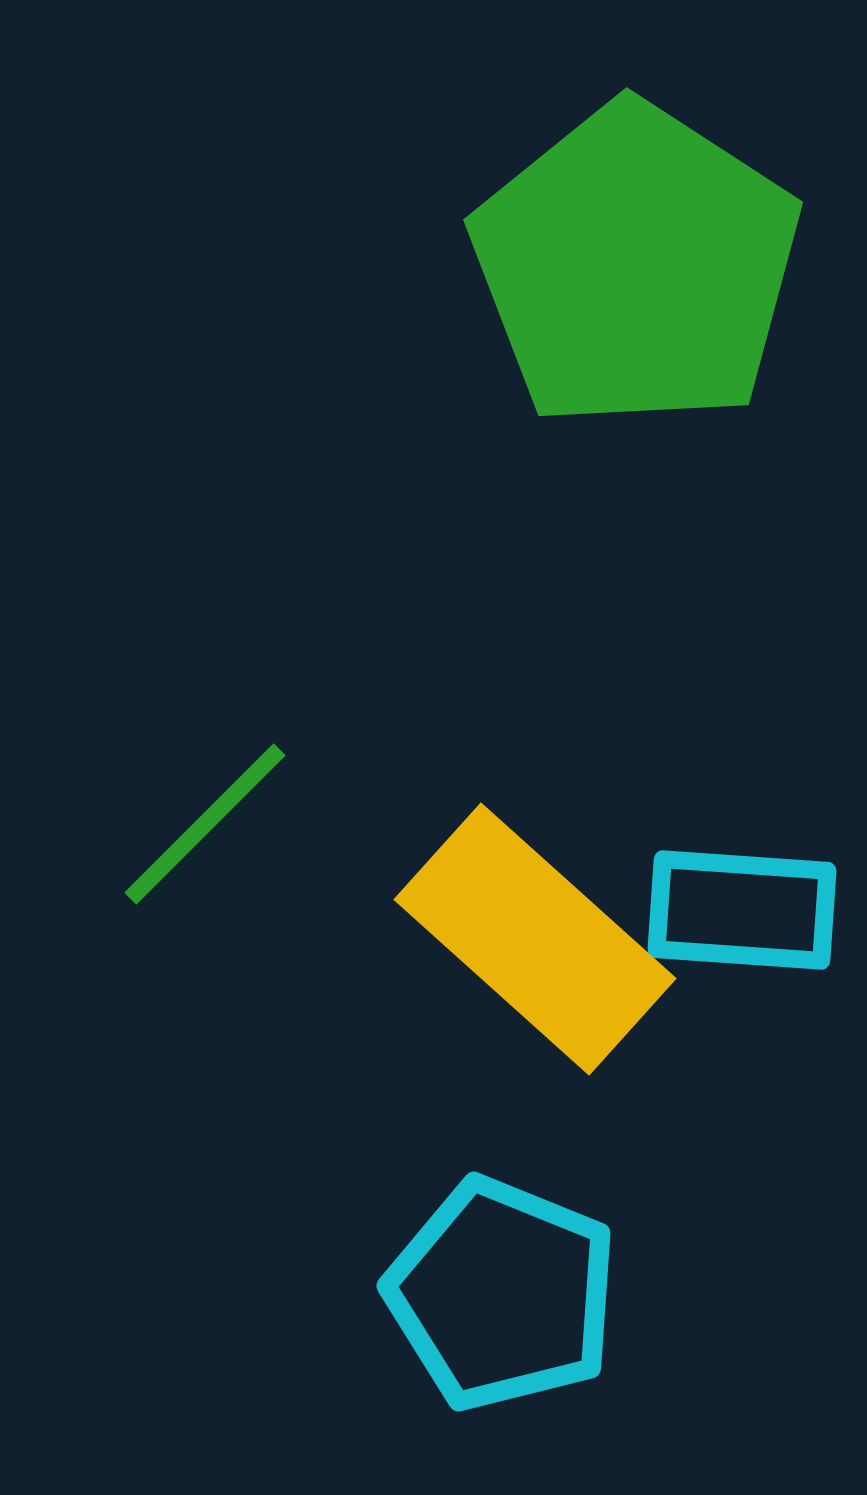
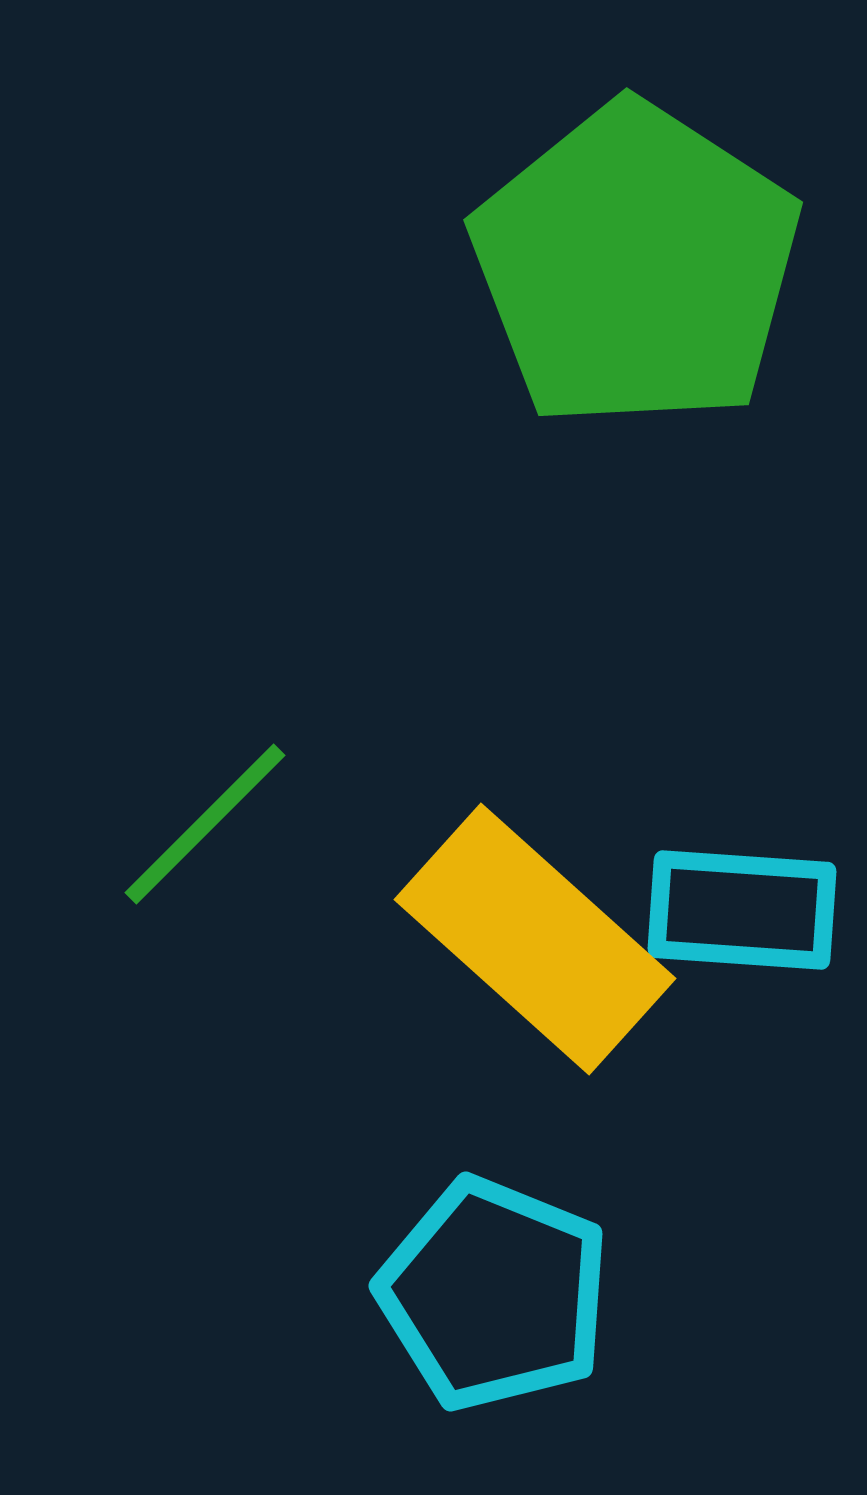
cyan pentagon: moved 8 px left
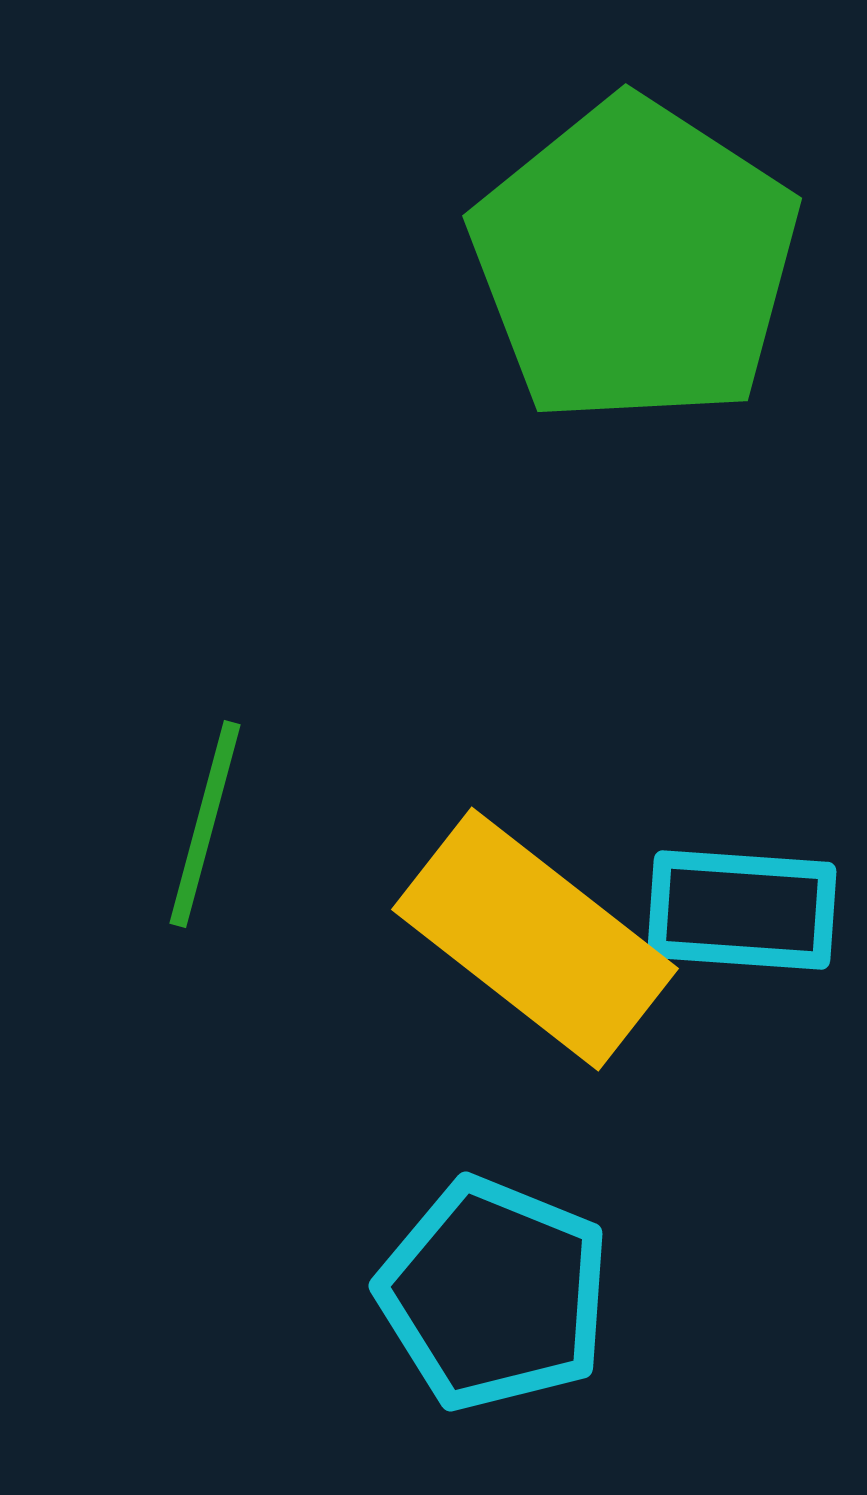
green pentagon: moved 1 px left, 4 px up
green line: rotated 30 degrees counterclockwise
yellow rectangle: rotated 4 degrees counterclockwise
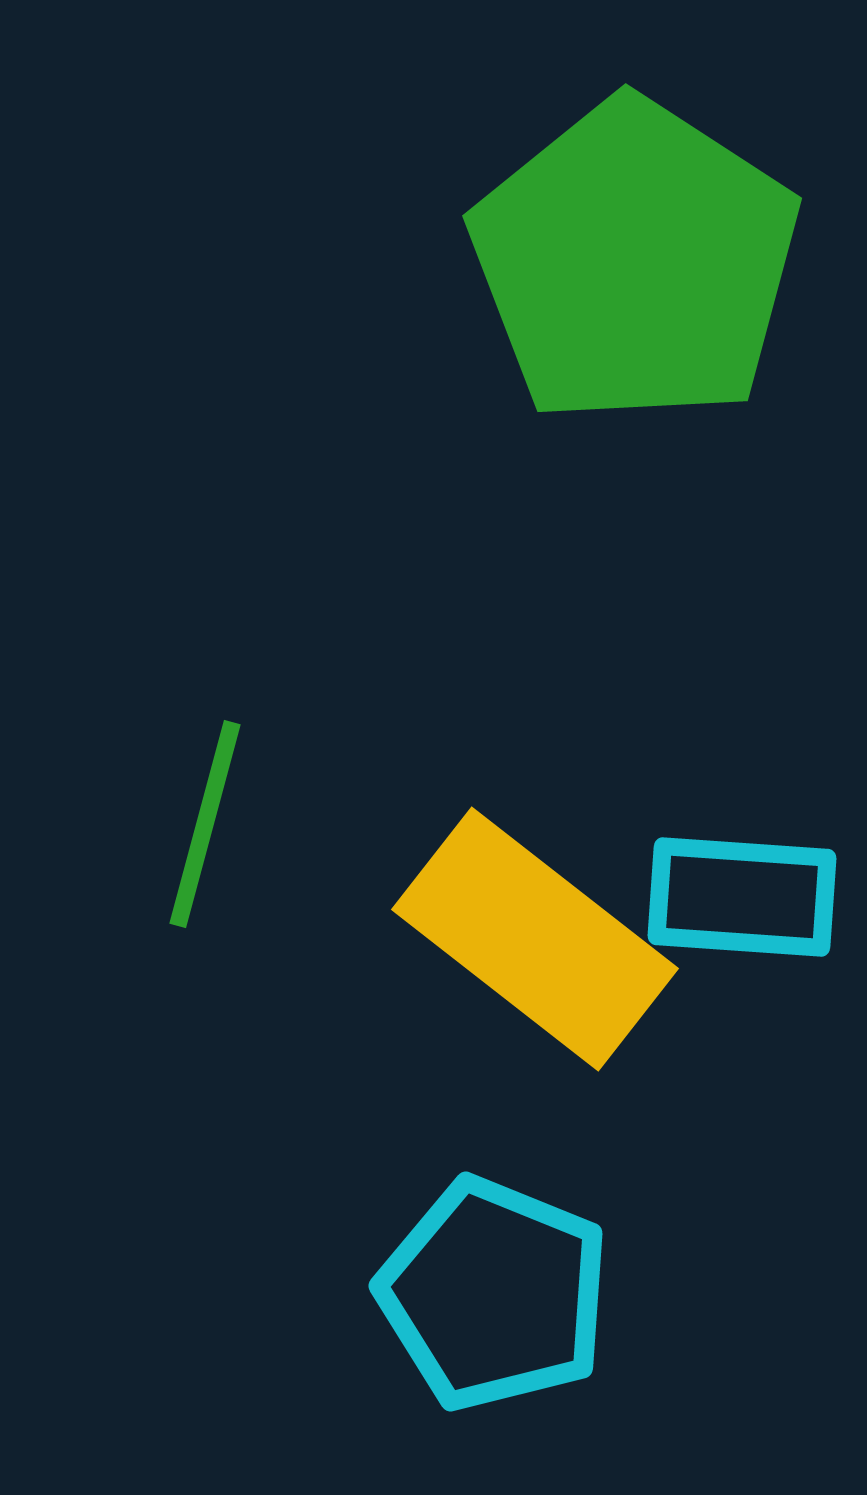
cyan rectangle: moved 13 px up
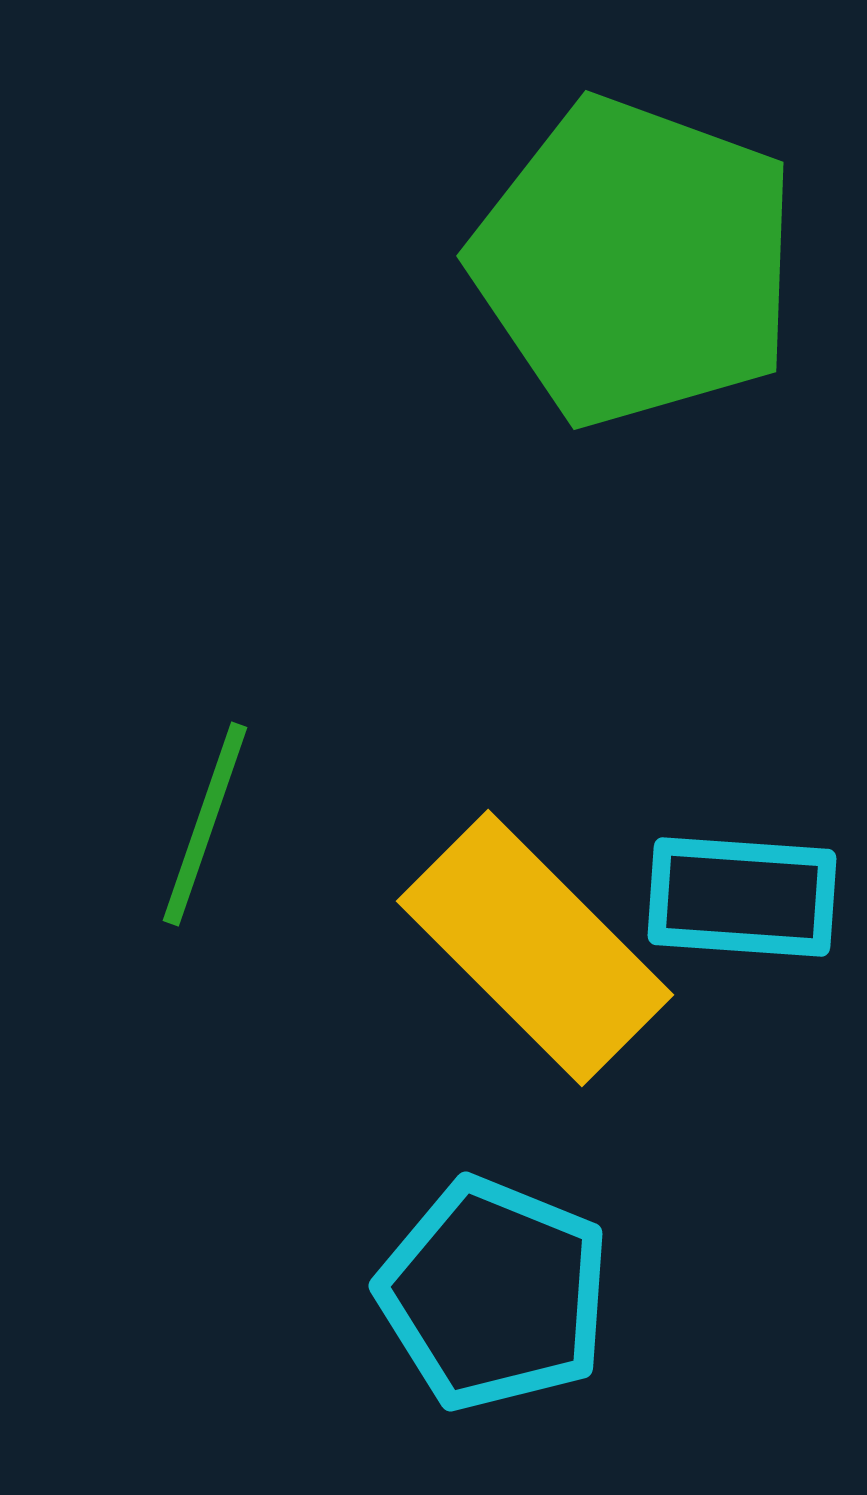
green pentagon: rotated 13 degrees counterclockwise
green line: rotated 4 degrees clockwise
yellow rectangle: moved 9 px down; rotated 7 degrees clockwise
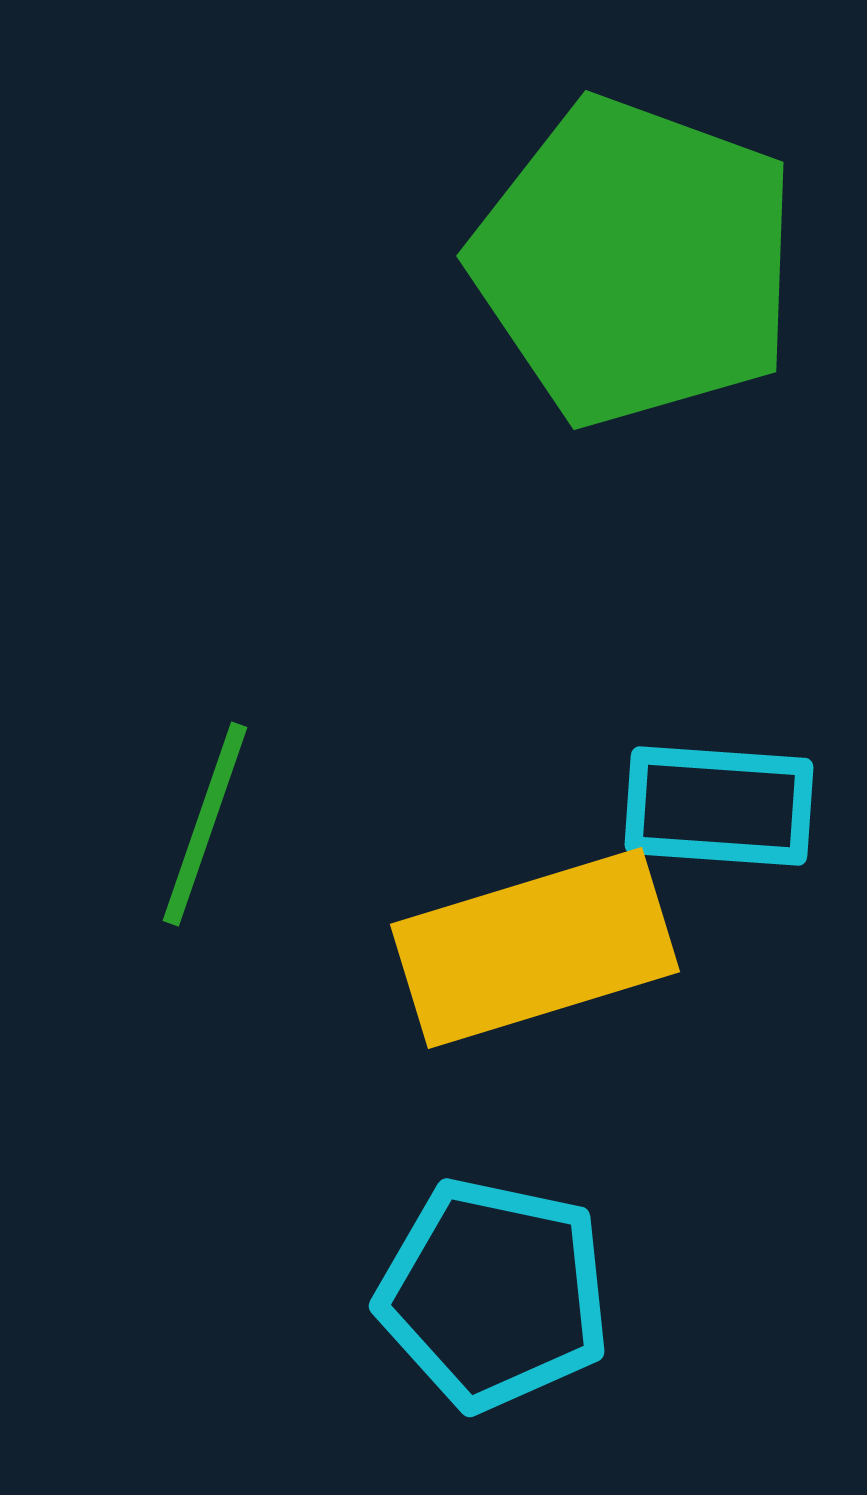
cyan rectangle: moved 23 px left, 91 px up
yellow rectangle: rotated 62 degrees counterclockwise
cyan pentagon: rotated 10 degrees counterclockwise
